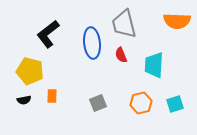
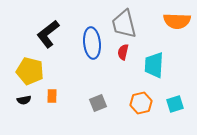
red semicircle: moved 2 px right, 3 px up; rotated 35 degrees clockwise
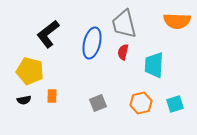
blue ellipse: rotated 20 degrees clockwise
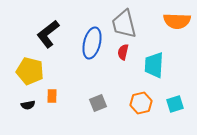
black semicircle: moved 4 px right, 5 px down
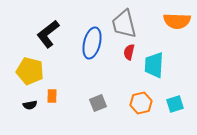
red semicircle: moved 6 px right
black semicircle: moved 2 px right
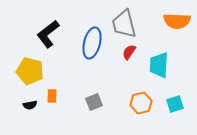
red semicircle: rotated 21 degrees clockwise
cyan trapezoid: moved 5 px right
gray square: moved 4 px left, 1 px up
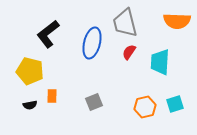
gray trapezoid: moved 1 px right, 1 px up
cyan trapezoid: moved 1 px right, 3 px up
orange hexagon: moved 4 px right, 4 px down
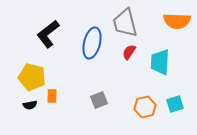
yellow pentagon: moved 2 px right, 6 px down
gray square: moved 5 px right, 2 px up
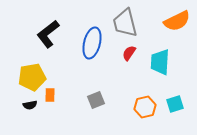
orange semicircle: rotated 28 degrees counterclockwise
red semicircle: moved 1 px down
yellow pentagon: rotated 24 degrees counterclockwise
orange rectangle: moved 2 px left, 1 px up
gray square: moved 3 px left
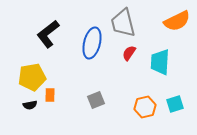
gray trapezoid: moved 2 px left
